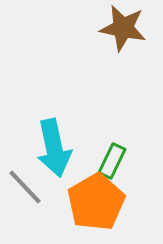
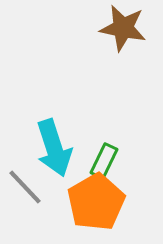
cyan arrow: rotated 6 degrees counterclockwise
green rectangle: moved 8 px left
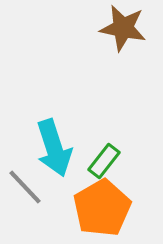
green rectangle: rotated 12 degrees clockwise
orange pentagon: moved 6 px right, 6 px down
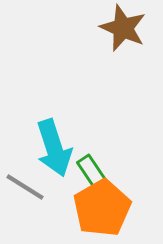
brown star: rotated 12 degrees clockwise
green rectangle: moved 12 px left, 11 px down; rotated 72 degrees counterclockwise
gray line: rotated 15 degrees counterclockwise
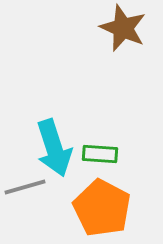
green rectangle: moved 8 px right, 18 px up; rotated 52 degrees counterclockwise
gray line: rotated 48 degrees counterclockwise
orange pentagon: rotated 14 degrees counterclockwise
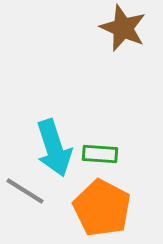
gray line: moved 4 px down; rotated 48 degrees clockwise
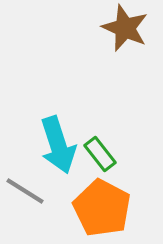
brown star: moved 2 px right
cyan arrow: moved 4 px right, 3 px up
green rectangle: rotated 48 degrees clockwise
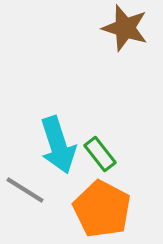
brown star: rotated 6 degrees counterclockwise
gray line: moved 1 px up
orange pentagon: moved 1 px down
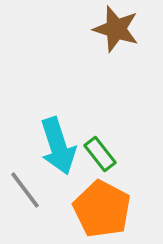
brown star: moved 9 px left, 1 px down
cyan arrow: moved 1 px down
gray line: rotated 21 degrees clockwise
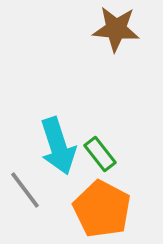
brown star: rotated 12 degrees counterclockwise
